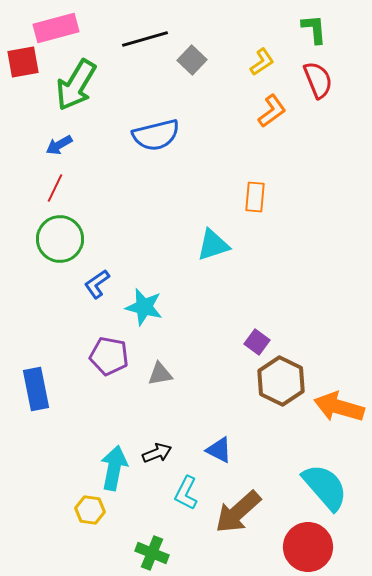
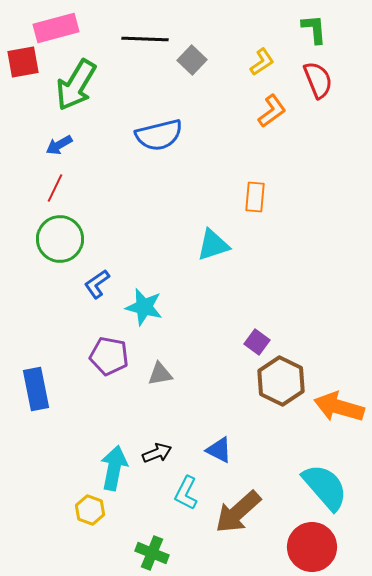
black line: rotated 18 degrees clockwise
blue semicircle: moved 3 px right
yellow hexagon: rotated 12 degrees clockwise
red circle: moved 4 px right
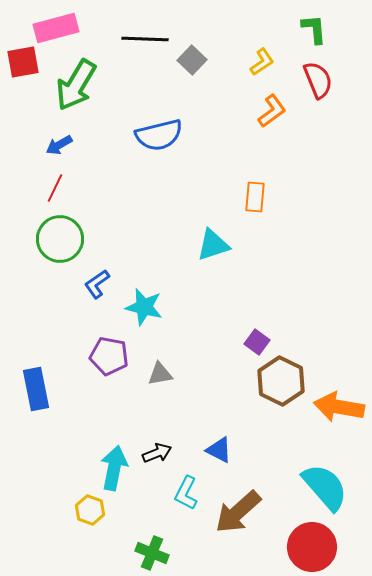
orange arrow: rotated 6 degrees counterclockwise
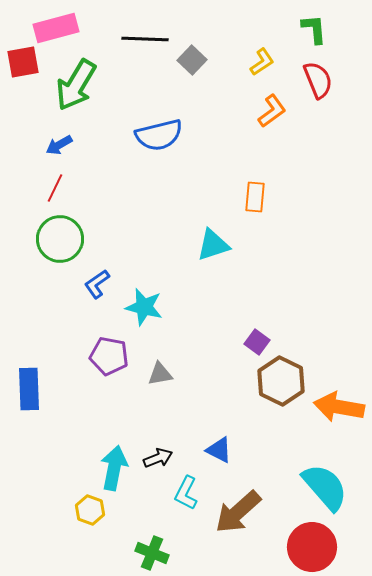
blue rectangle: moved 7 px left; rotated 9 degrees clockwise
black arrow: moved 1 px right, 5 px down
